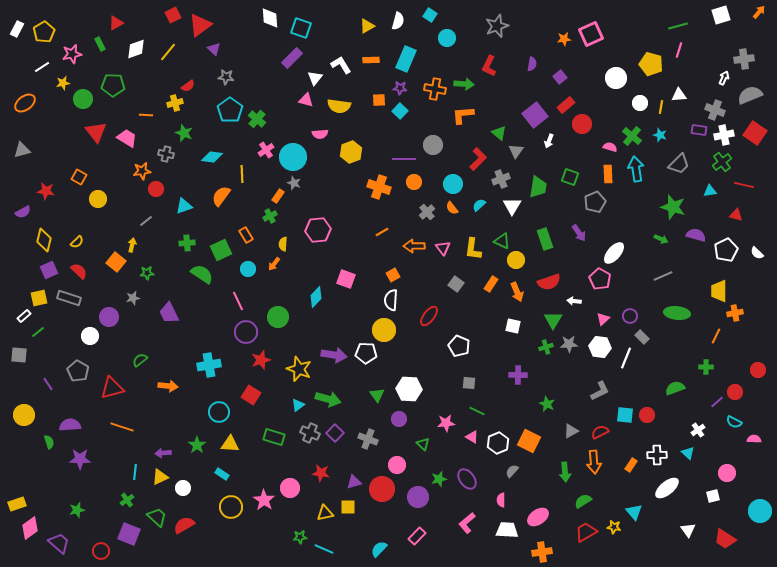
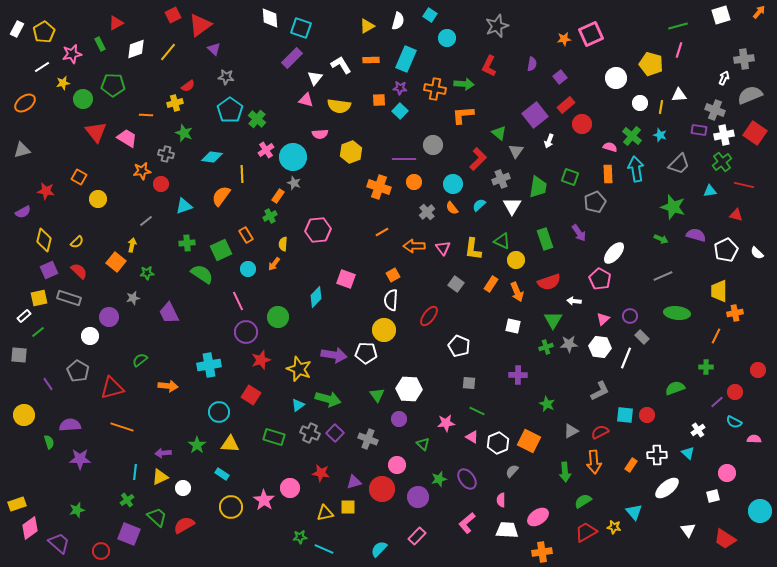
red circle at (156, 189): moved 5 px right, 5 px up
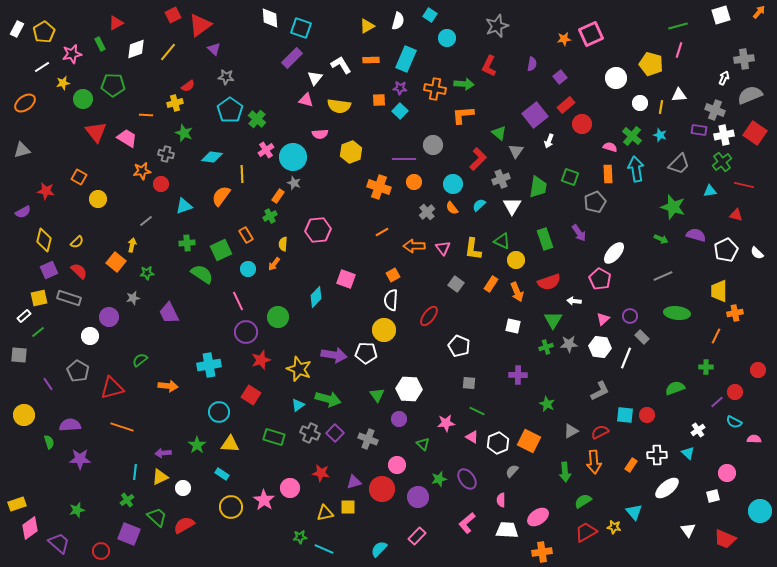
red trapezoid at (725, 539): rotated 10 degrees counterclockwise
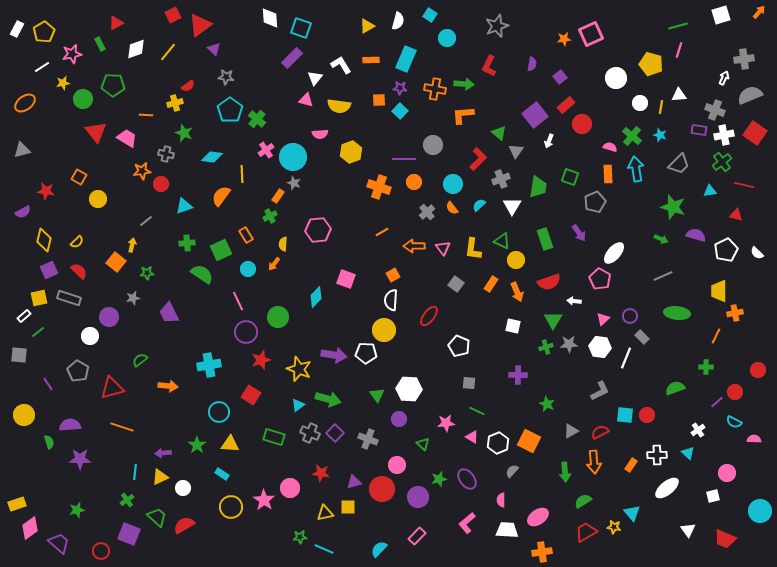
cyan triangle at (634, 512): moved 2 px left, 1 px down
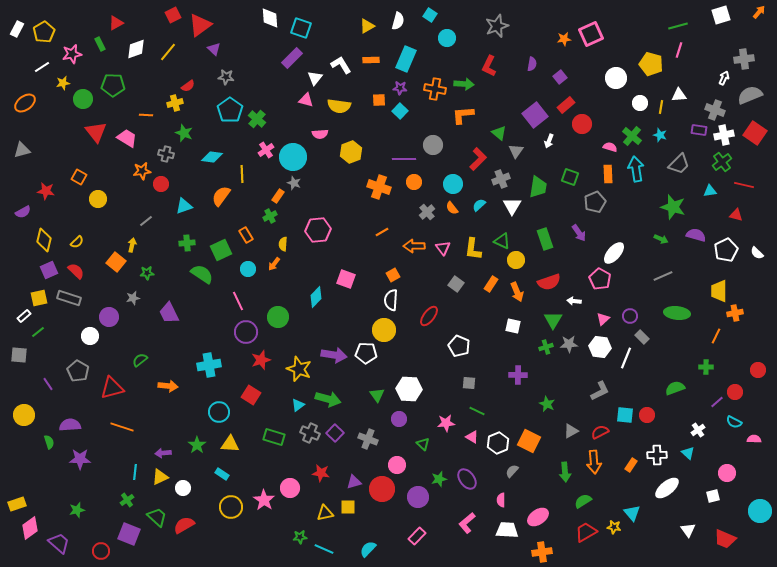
red semicircle at (79, 271): moved 3 px left
cyan semicircle at (379, 549): moved 11 px left
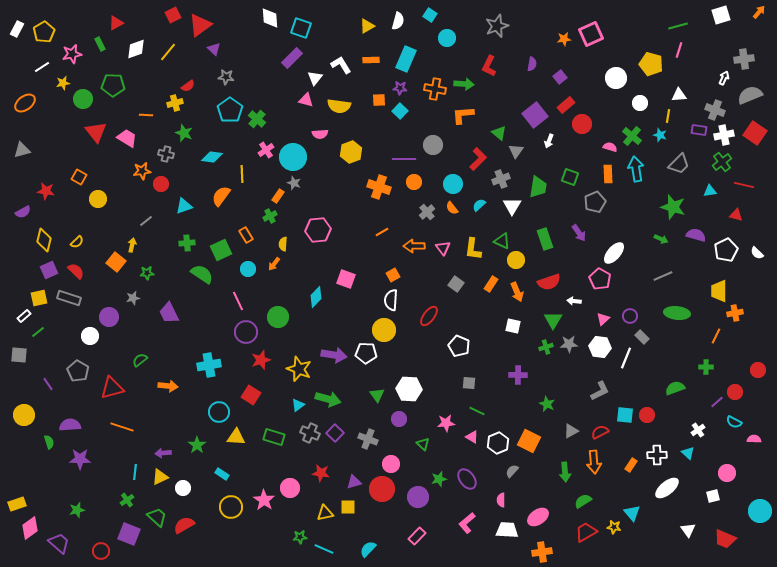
yellow line at (661, 107): moved 7 px right, 9 px down
yellow triangle at (230, 444): moved 6 px right, 7 px up
pink circle at (397, 465): moved 6 px left, 1 px up
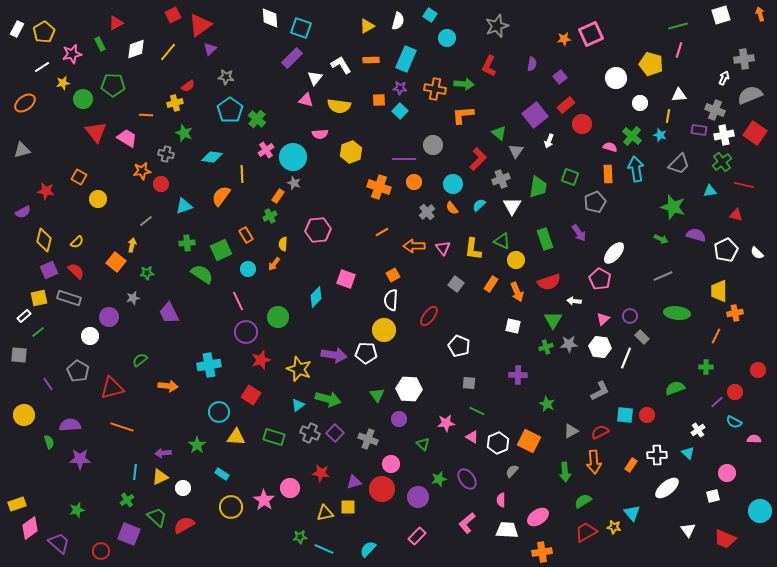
orange arrow at (759, 12): moved 1 px right, 2 px down; rotated 56 degrees counterclockwise
purple triangle at (214, 49): moved 4 px left; rotated 32 degrees clockwise
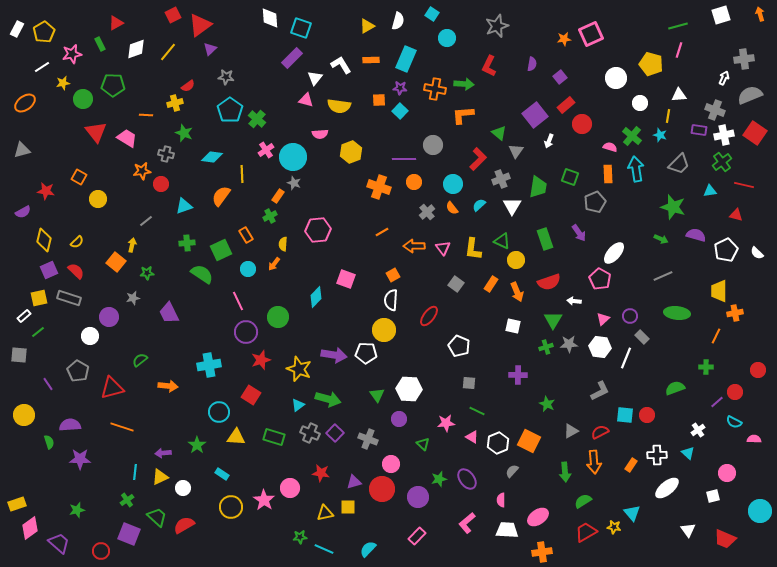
cyan square at (430, 15): moved 2 px right, 1 px up
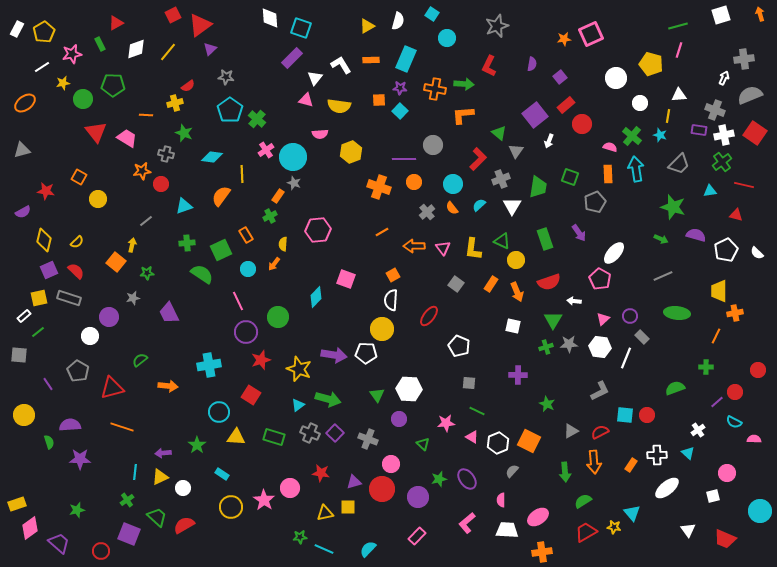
yellow circle at (384, 330): moved 2 px left, 1 px up
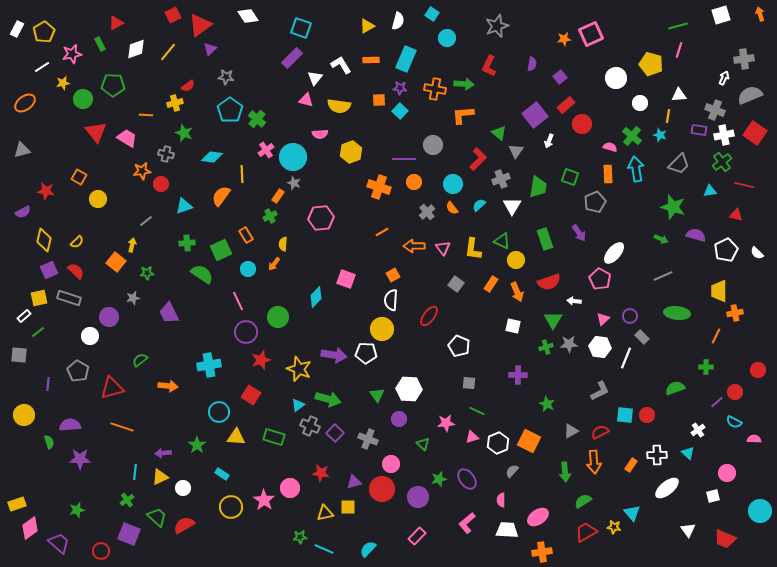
white diamond at (270, 18): moved 22 px left, 2 px up; rotated 30 degrees counterclockwise
pink hexagon at (318, 230): moved 3 px right, 12 px up
purple line at (48, 384): rotated 40 degrees clockwise
gray cross at (310, 433): moved 7 px up
pink triangle at (472, 437): rotated 48 degrees counterclockwise
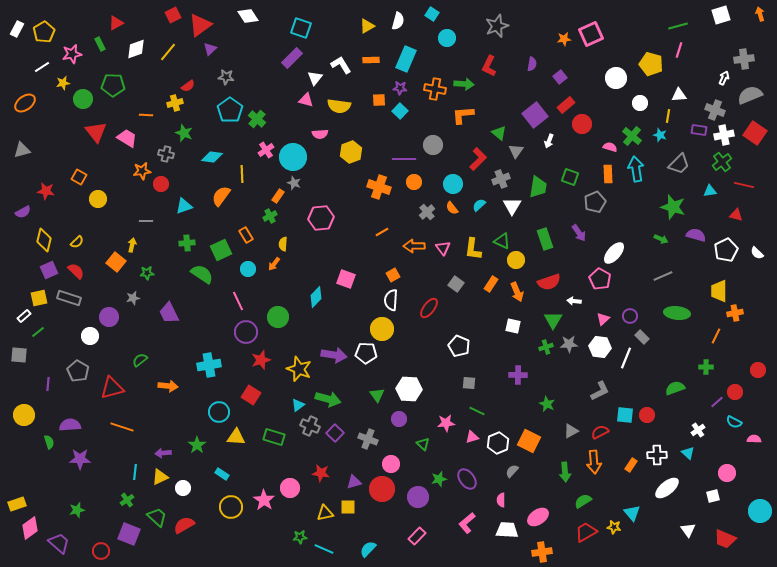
gray line at (146, 221): rotated 40 degrees clockwise
red ellipse at (429, 316): moved 8 px up
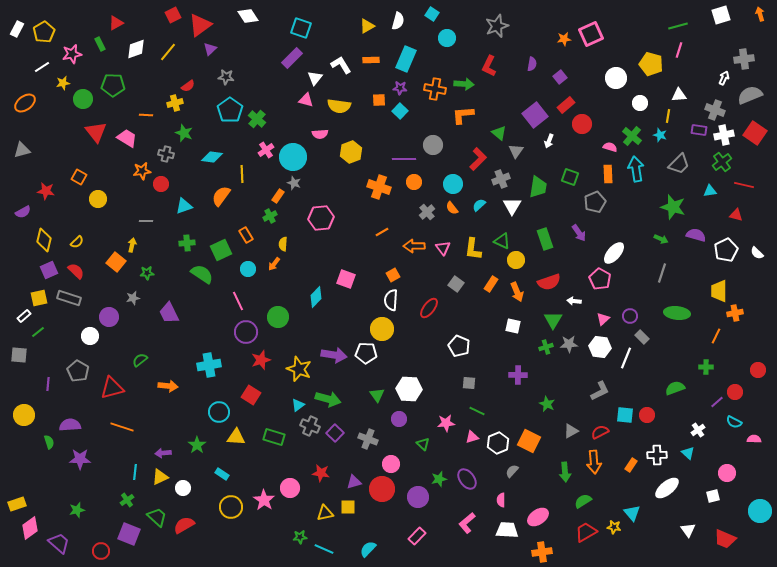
gray line at (663, 276): moved 1 px left, 3 px up; rotated 48 degrees counterclockwise
